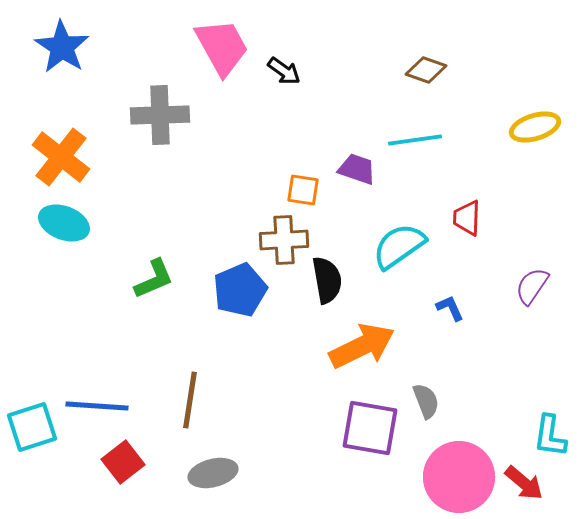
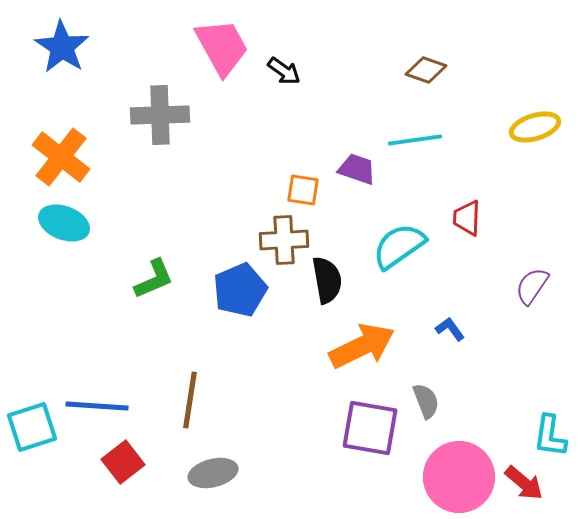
blue L-shape: moved 21 px down; rotated 12 degrees counterclockwise
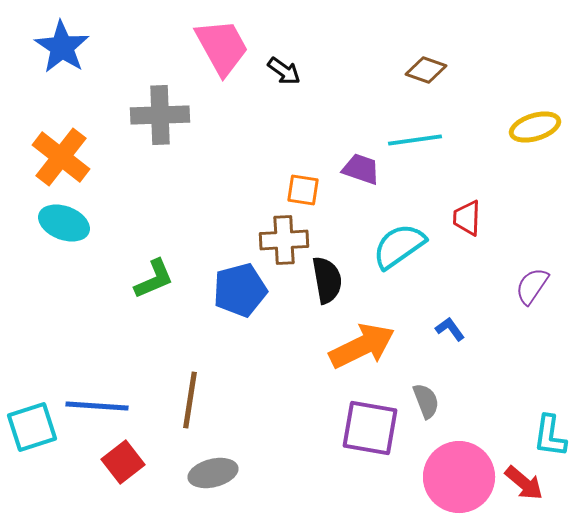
purple trapezoid: moved 4 px right
blue pentagon: rotated 8 degrees clockwise
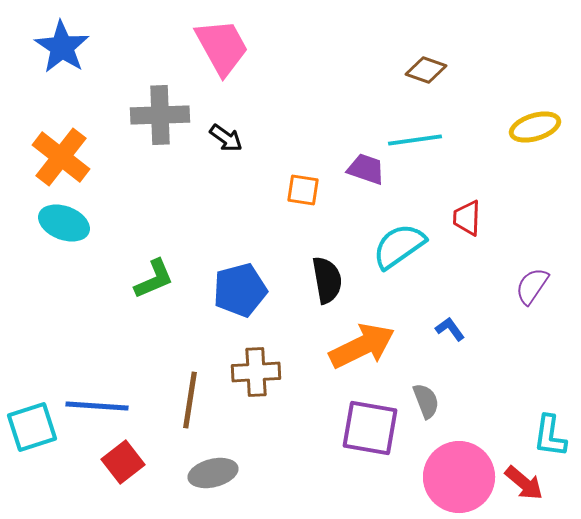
black arrow: moved 58 px left, 67 px down
purple trapezoid: moved 5 px right
brown cross: moved 28 px left, 132 px down
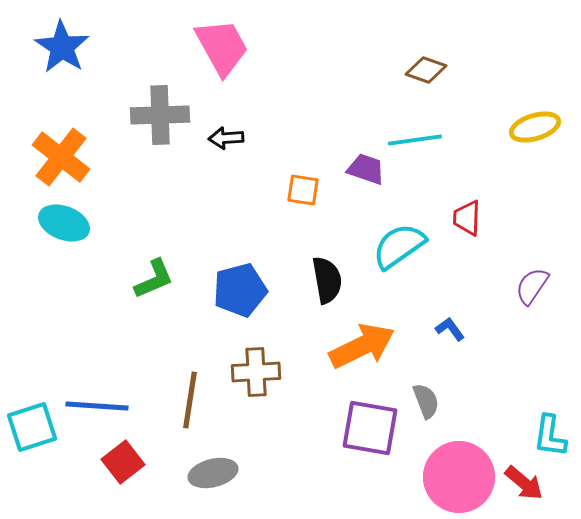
black arrow: rotated 140 degrees clockwise
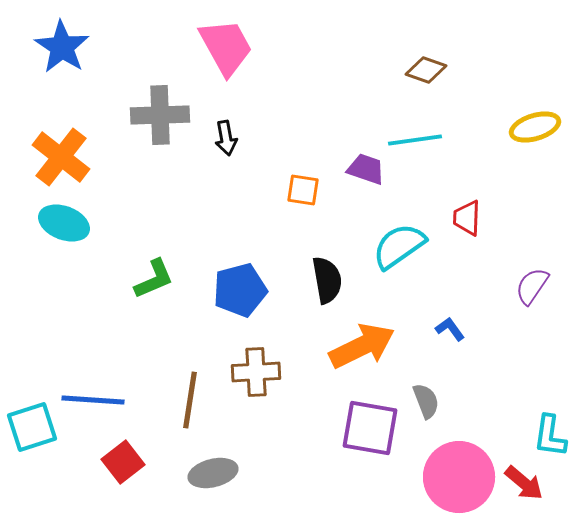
pink trapezoid: moved 4 px right
black arrow: rotated 96 degrees counterclockwise
blue line: moved 4 px left, 6 px up
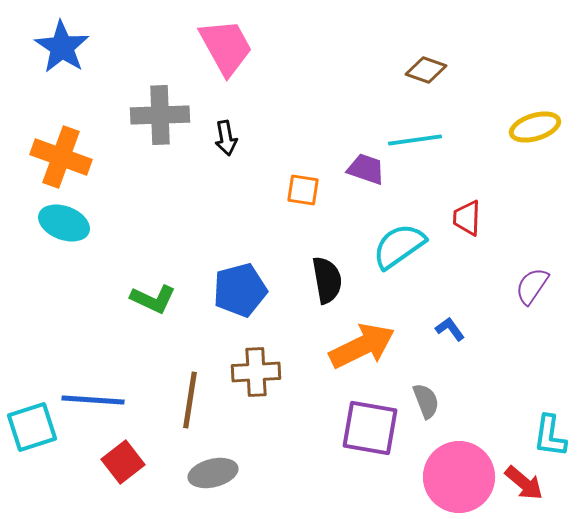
orange cross: rotated 18 degrees counterclockwise
green L-shape: moved 1 px left, 20 px down; rotated 48 degrees clockwise
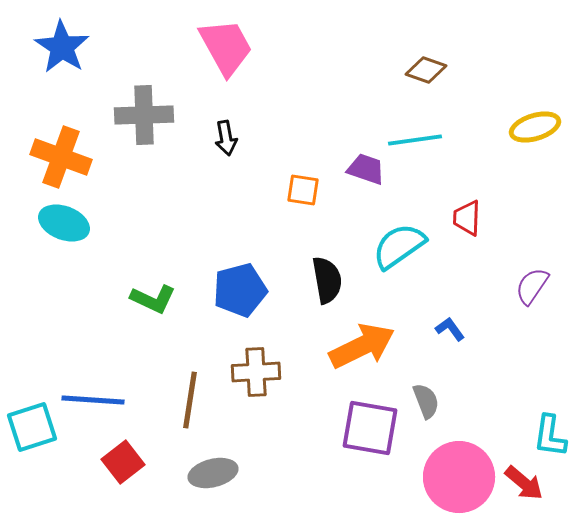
gray cross: moved 16 px left
